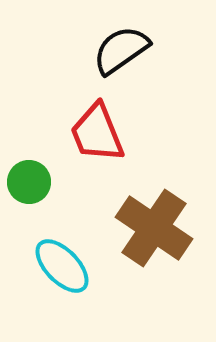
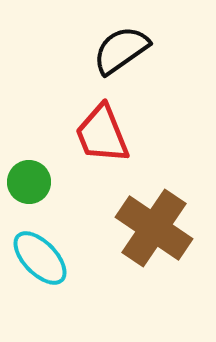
red trapezoid: moved 5 px right, 1 px down
cyan ellipse: moved 22 px left, 8 px up
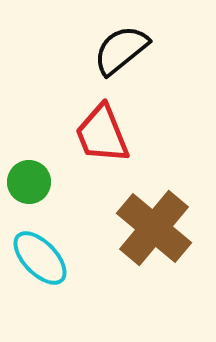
black semicircle: rotated 4 degrees counterclockwise
brown cross: rotated 6 degrees clockwise
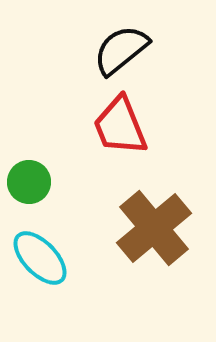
red trapezoid: moved 18 px right, 8 px up
brown cross: rotated 10 degrees clockwise
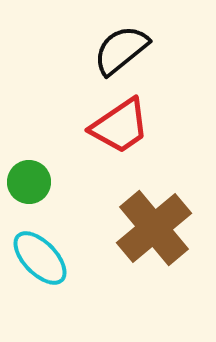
red trapezoid: rotated 102 degrees counterclockwise
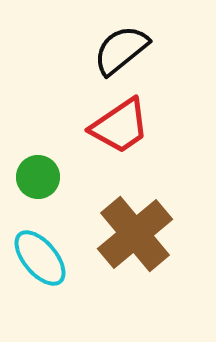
green circle: moved 9 px right, 5 px up
brown cross: moved 19 px left, 6 px down
cyan ellipse: rotated 4 degrees clockwise
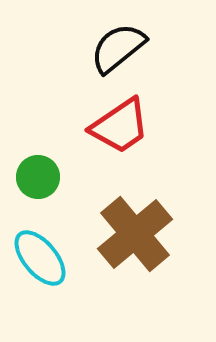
black semicircle: moved 3 px left, 2 px up
